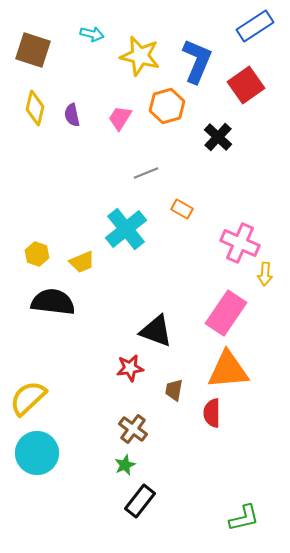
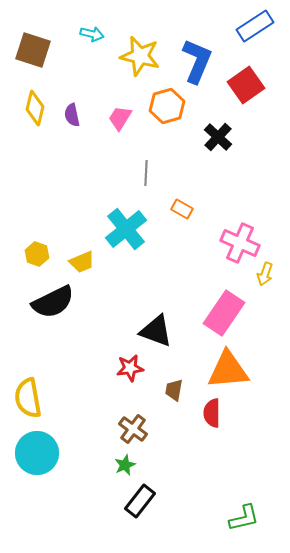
gray line: rotated 65 degrees counterclockwise
yellow arrow: rotated 15 degrees clockwise
black semicircle: rotated 147 degrees clockwise
pink rectangle: moved 2 px left
yellow semicircle: rotated 57 degrees counterclockwise
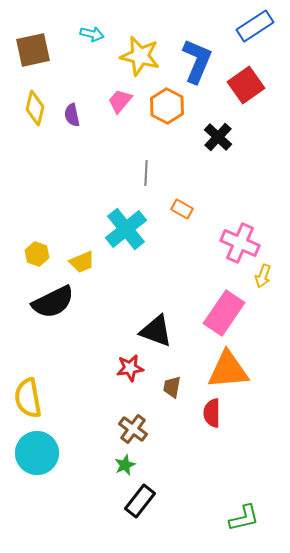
brown square: rotated 30 degrees counterclockwise
orange hexagon: rotated 16 degrees counterclockwise
pink trapezoid: moved 17 px up; rotated 8 degrees clockwise
yellow arrow: moved 2 px left, 2 px down
brown trapezoid: moved 2 px left, 3 px up
